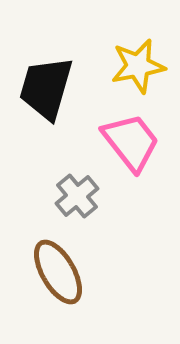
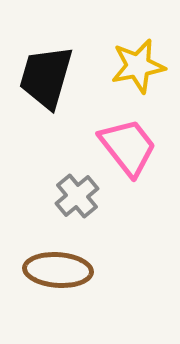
black trapezoid: moved 11 px up
pink trapezoid: moved 3 px left, 5 px down
brown ellipse: moved 2 px up; rotated 56 degrees counterclockwise
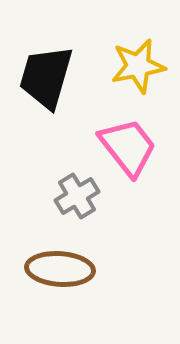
gray cross: rotated 9 degrees clockwise
brown ellipse: moved 2 px right, 1 px up
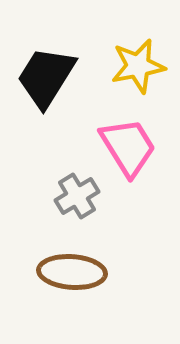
black trapezoid: rotated 16 degrees clockwise
pink trapezoid: rotated 6 degrees clockwise
brown ellipse: moved 12 px right, 3 px down
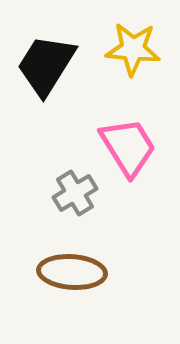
yellow star: moved 5 px left, 17 px up; rotated 16 degrees clockwise
black trapezoid: moved 12 px up
gray cross: moved 2 px left, 3 px up
